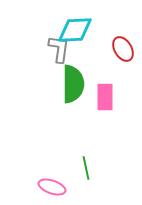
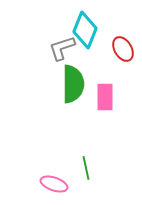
cyan diamond: moved 10 px right; rotated 66 degrees counterclockwise
gray L-shape: moved 3 px right, 1 px up; rotated 116 degrees counterclockwise
pink ellipse: moved 2 px right, 3 px up
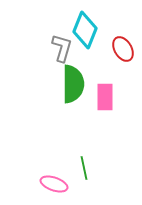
gray L-shape: rotated 124 degrees clockwise
green line: moved 2 px left
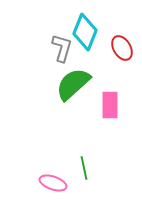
cyan diamond: moved 2 px down
red ellipse: moved 1 px left, 1 px up
green semicircle: rotated 132 degrees counterclockwise
pink rectangle: moved 5 px right, 8 px down
pink ellipse: moved 1 px left, 1 px up
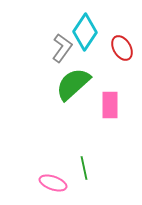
cyan diamond: rotated 12 degrees clockwise
gray L-shape: rotated 20 degrees clockwise
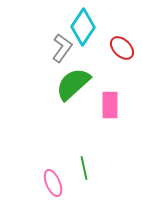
cyan diamond: moved 2 px left, 5 px up
red ellipse: rotated 15 degrees counterclockwise
pink ellipse: rotated 48 degrees clockwise
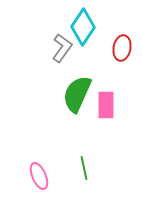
red ellipse: rotated 55 degrees clockwise
green semicircle: moved 4 px right, 10 px down; rotated 24 degrees counterclockwise
pink rectangle: moved 4 px left
pink ellipse: moved 14 px left, 7 px up
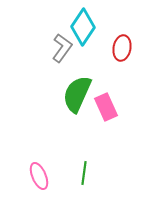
pink rectangle: moved 2 px down; rotated 24 degrees counterclockwise
green line: moved 5 px down; rotated 20 degrees clockwise
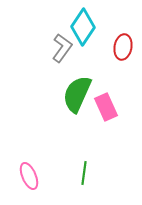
red ellipse: moved 1 px right, 1 px up
pink ellipse: moved 10 px left
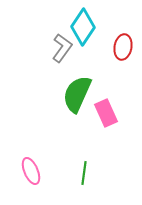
pink rectangle: moved 6 px down
pink ellipse: moved 2 px right, 5 px up
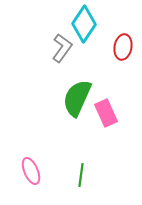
cyan diamond: moved 1 px right, 3 px up
green semicircle: moved 4 px down
green line: moved 3 px left, 2 px down
